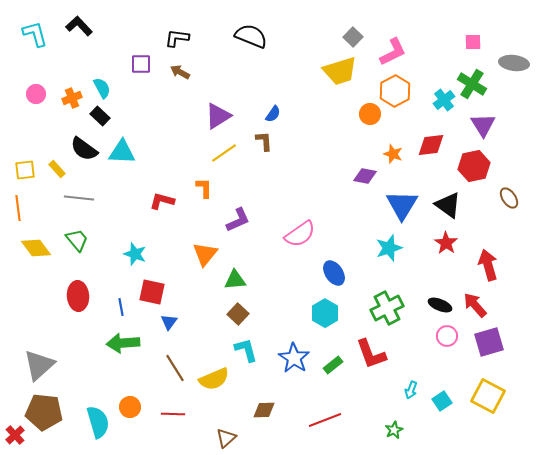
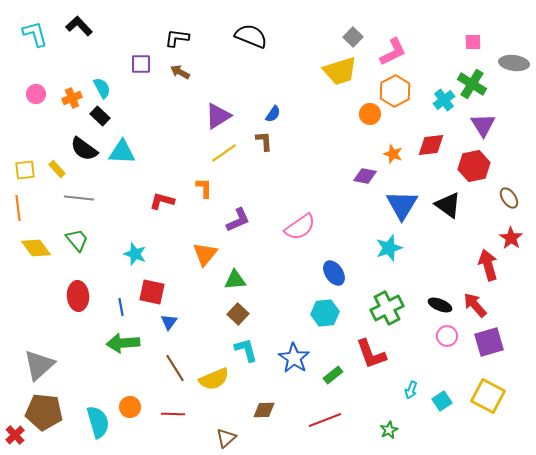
pink semicircle at (300, 234): moved 7 px up
red star at (446, 243): moved 65 px right, 5 px up
cyan hexagon at (325, 313): rotated 24 degrees clockwise
green rectangle at (333, 365): moved 10 px down
green star at (394, 430): moved 5 px left
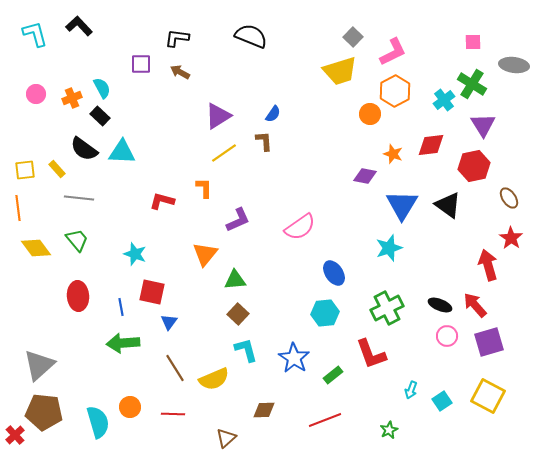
gray ellipse at (514, 63): moved 2 px down
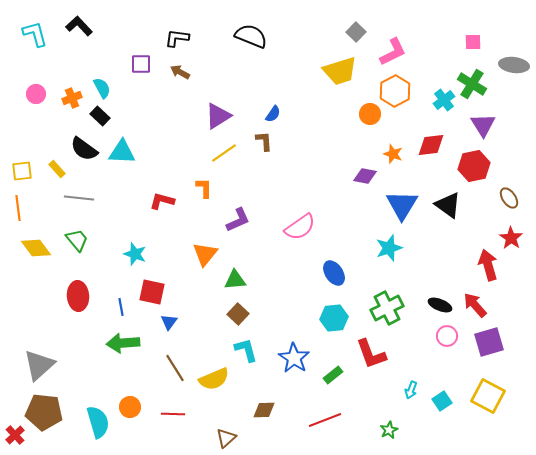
gray square at (353, 37): moved 3 px right, 5 px up
yellow square at (25, 170): moved 3 px left, 1 px down
cyan hexagon at (325, 313): moved 9 px right, 5 px down
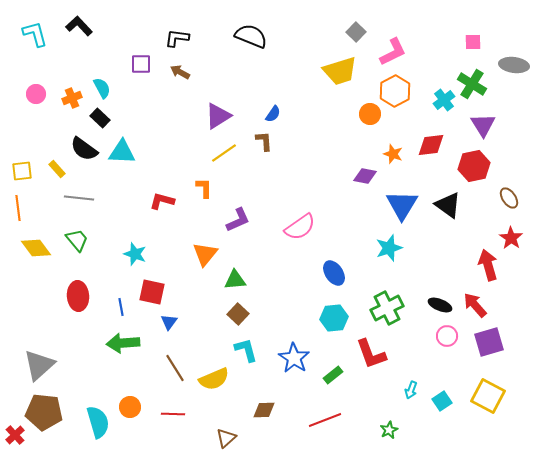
black rectangle at (100, 116): moved 2 px down
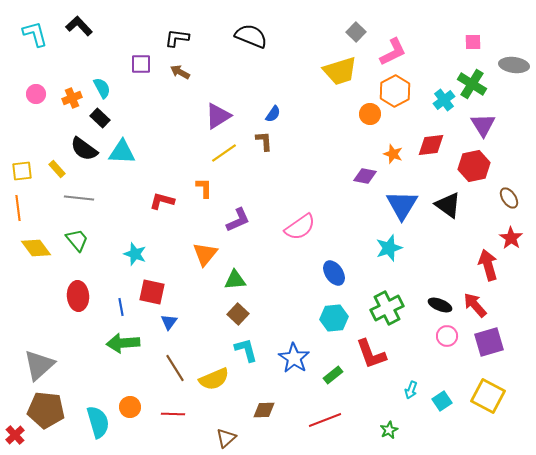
brown pentagon at (44, 412): moved 2 px right, 2 px up
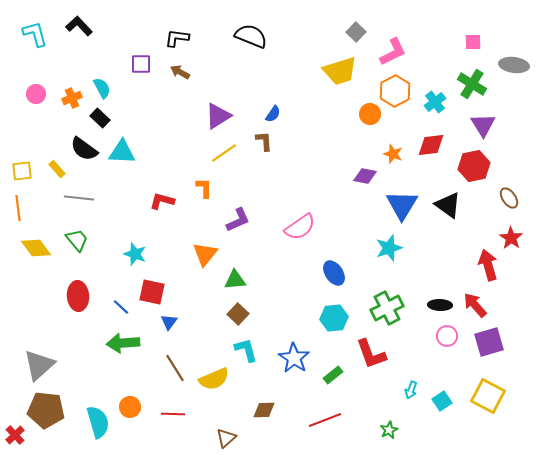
cyan cross at (444, 100): moved 9 px left, 2 px down
black ellipse at (440, 305): rotated 20 degrees counterclockwise
blue line at (121, 307): rotated 36 degrees counterclockwise
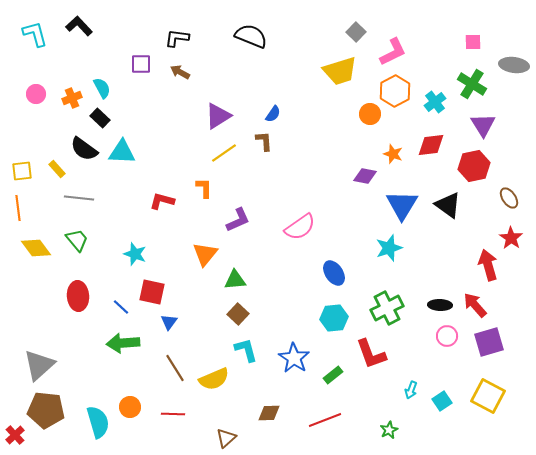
brown diamond at (264, 410): moved 5 px right, 3 px down
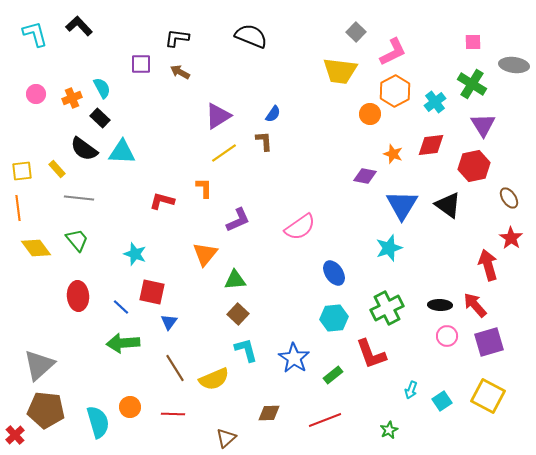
yellow trapezoid at (340, 71): rotated 24 degrees clockwise
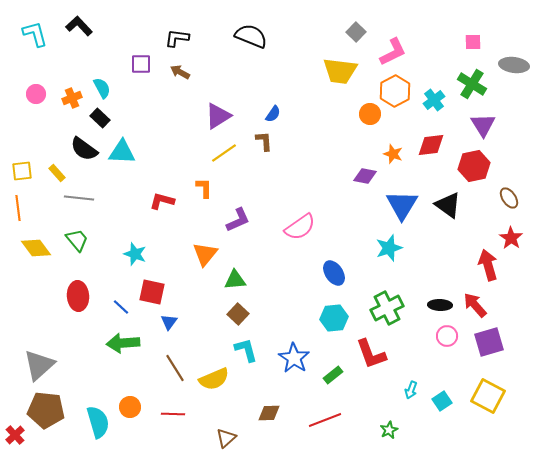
cyan cross at (435, 102): moved 1 px left, 2 px up
yellow rectangle at (57, 169): moved 4 px down
